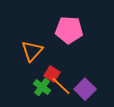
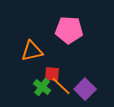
orange triangle: rotated 35 degrees clockwise
red square: rotated 28 degrees counterclockwise
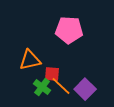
orange triangle: moved 2 px left, 9 px down
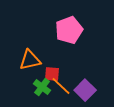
pink pentagon: rotated 24 degrees counterclockwise
purple square: moved 1 px down
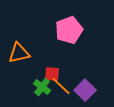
orange triangle: moved 11 px left, 7 px up
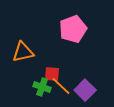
pink pentagon: moved 4 px right, 1 px up
orange triangle: moved 4 px right, 1 px up
green cross: rotated 18 degrees counterclockwise
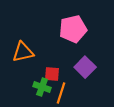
pink pentagon: rotated 8 degrees clockwise
orange line: moved 7 px down; rotated 65 degrees clockwise
purple square: moved 23 px up
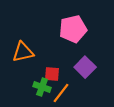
orange line: rotated 20 degrees clockwise
